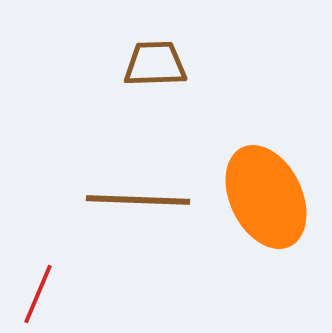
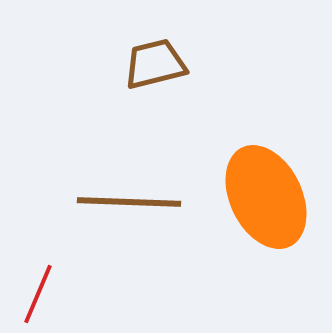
brown trapezoid: rotated 12 degrees counterclockwise
brown line: moved 9 px left, 2 px down
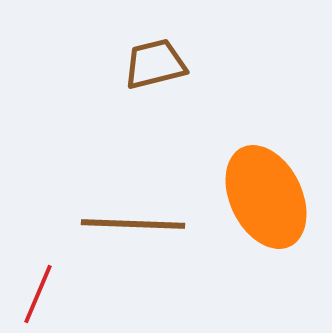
brown line: moved 4 px right, 22 px down
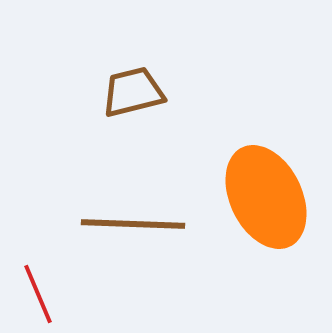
brown trapezoid: moved 22 px left, 28 px down
red line: rotated 46 degrees counterclockwise
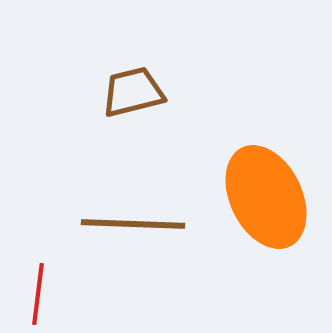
red line: rotated 30 degrees clockwise
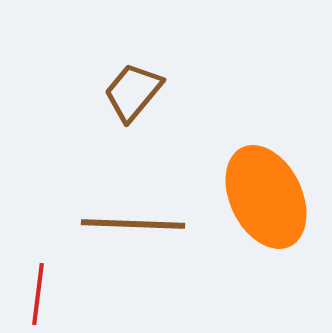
brown trapezoid: rotated 36 degrees counterclockwise
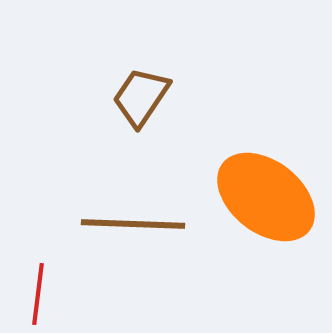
brown trapezoid: moved 8 px right, 5 px down; rotated 6 degrees counterclockwise
orange ellipse: rotated 26 degrees counterclockwise
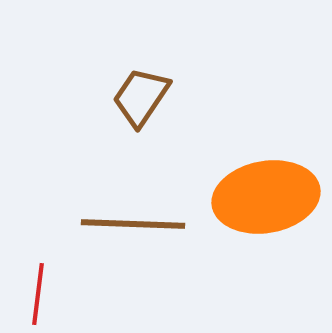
orange ellipse: rotated 48 degrees counterclockwise
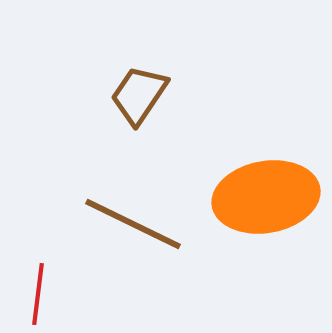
brown trapezoid: moved 2 px left, 2 px up
brown line: rotated 24 degrees clockwise
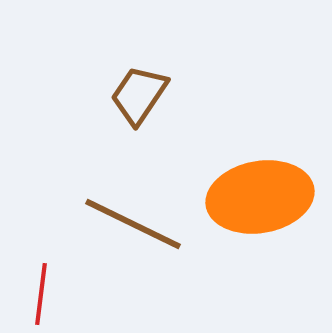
orange ellipse: moved 6 px left
red line: moved 3 px right
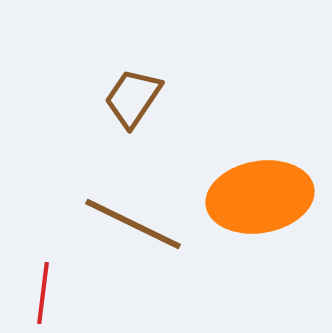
brown trapezoid: moved 6 px left, 3 px down
red line: moved 2 px right, 1 px up
